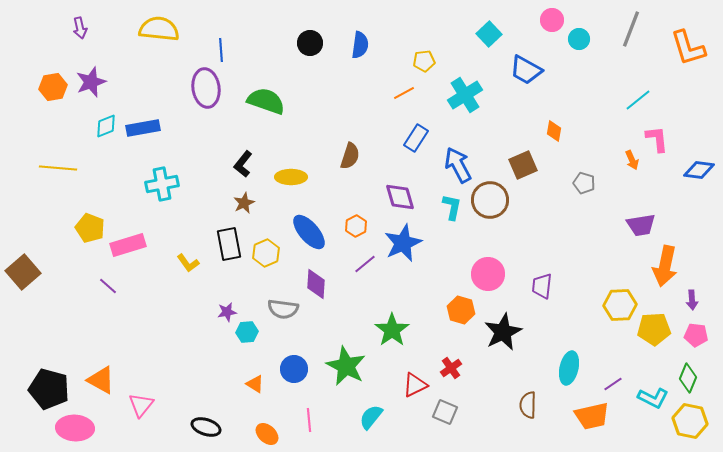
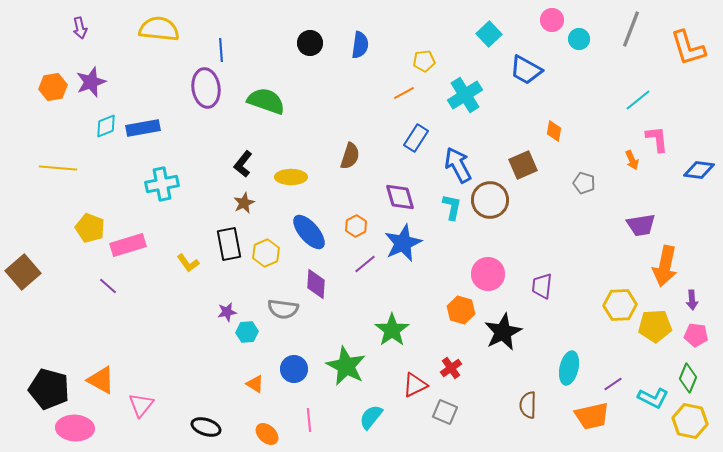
yellow pentagon at (654, 329): moved 1 px right, 3 px up
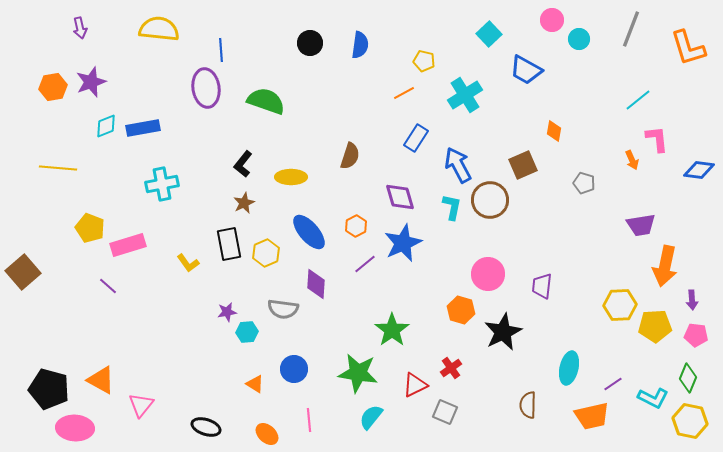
yellow pentagon at (424, 61): rotated 20 degrees clockwise
green star at (346, 366): moved 12 px right, 7 px down; rotated 18 degrees counterclockwise
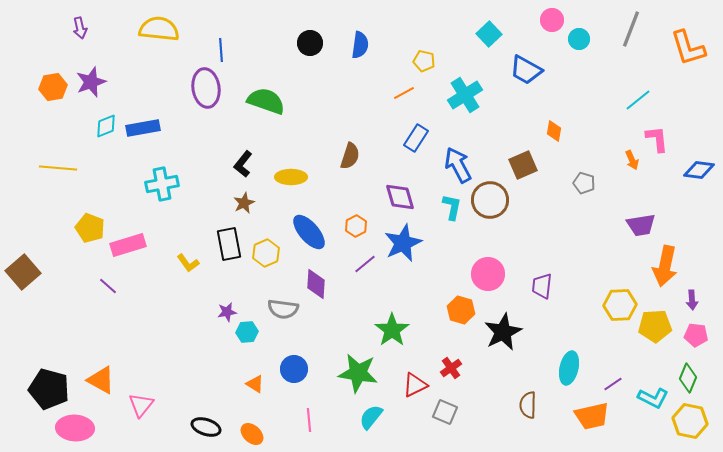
orange ellipse at (267, 434): moved 15 px left
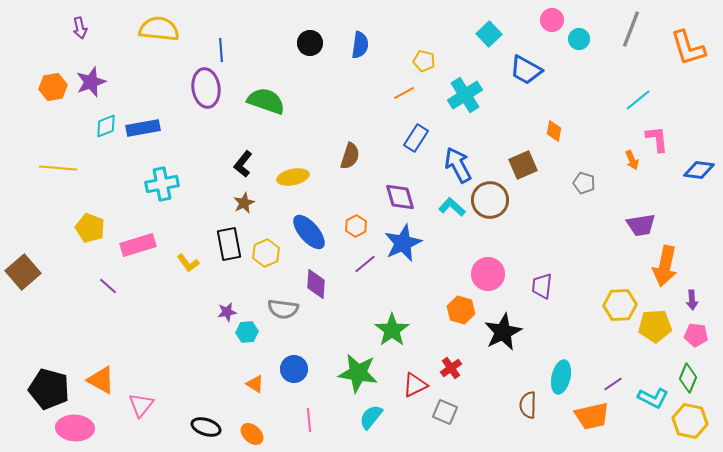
yellow ellipse at (291, 177): moved 2 px right; rotated 12 degrees counterclockwise
cyan L-shape at (452, 207): rotated 60 degrees counterclockwise
pink rectangle at (128, 245): moved 10 px right
cyan ellipse at (569, 368): moved 8 px left, 9 px down
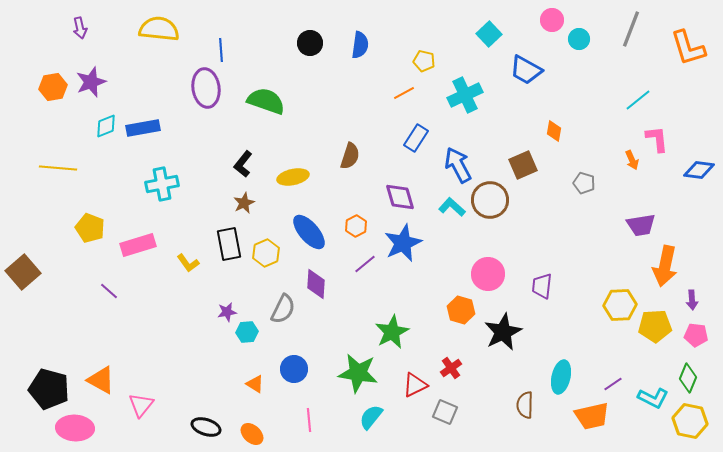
cyan cross at (465, 95): rotated 8 degrees clockwise
purple line at (108, 286): moved 1 px right, 5 px down
gray semicircle at (283, 309): rotated 72 degrees counterclockwise
green star at (392, 330): moved 2 px down; rotated 8 degrees clockwise
brown semicircle at (528, 405): moved 3 px left
